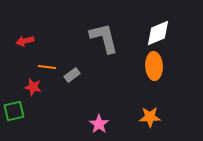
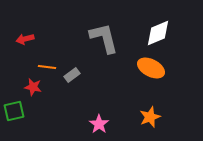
red arrow: moved 2 px up
orange ellipse: moved 3 px left, 2 px down; rotated 60 degrees counterclockwise
orange star: rotated 20 degrees counterclockwise
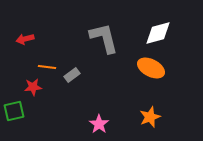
white diamond: rotated 8 degrees clockwise
red star: rotated 18 degrees counterclockwise
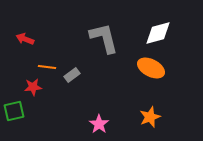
red arrow: rotated 36 degrees clockwise
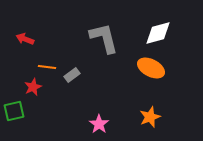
red star: rotated 18 degrees counterclockwise
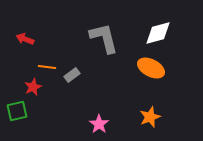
green square: moved 3 px right
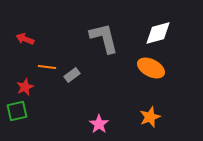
red star: moved 8 px left
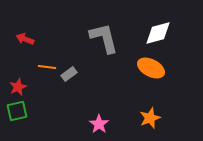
gray rectangle: moved 3 px left, 1 px up
red star: moved 7 px left
orange star: moved 1 px down
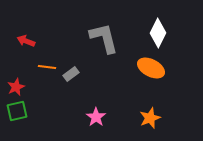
white diamond: rotated 48 degrees counterclockwise
red arrow: moved 1 px right, 2 px down
gray rectangle: moved 2 px right
red star: moved 2 px left
pink star: moved 3 px left, 7 px up
